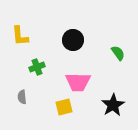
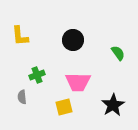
green cross: moved 8 px down
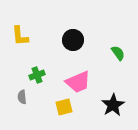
pink trapezoid: rotated 24 degrees counterclockwise
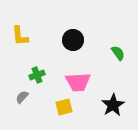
pink trapezoid: rotated 20 degrees clockwise
gray semicircle: rotated 48 degrees clockwise
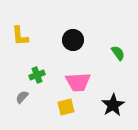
yellow square: moved 2 px right
